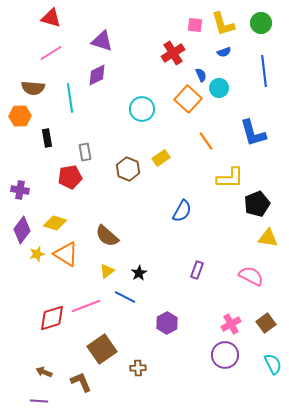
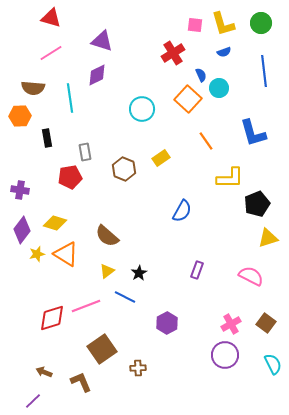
brown hexagon at (128, 169): moved 4 px left
yellow triangle at (268, 238): rotated 25 degrees counterclockwise
brown square at (266, 323): rotated 18 degrees counterclockwise
purple line at (39, 401): moved 6 px left; rotated 48 degrees counterclockwise
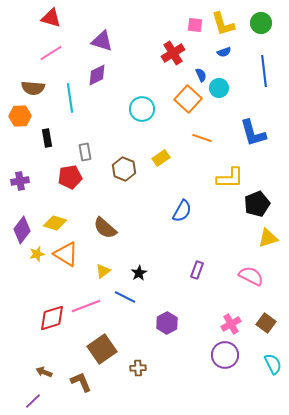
orange line at (206, 141): moved 4 px left, 3 px up; rotated 36 degrees counterclockwise
purple cross at (20, 190): moved 9 px up; rotated 18 degrees counterclockwise
brown semicircle at (107, 236): moved 2 px left, 8 px up
yellow triangle at (107, 271): moved 4 px left
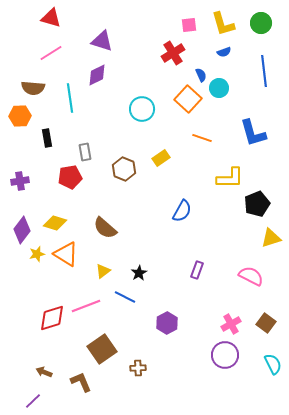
pink square at (195, 25): moved 6 px left; rotated 14 degrees counterclockwise
yellow triangle at (268, 238): moved 3 px right
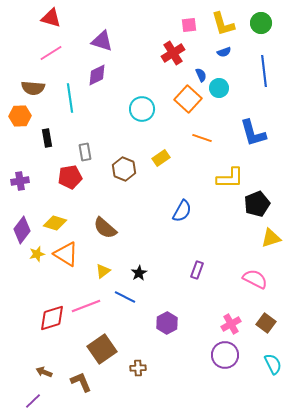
pink semicircle at (251, 276): moved 4 px right, 3 px down
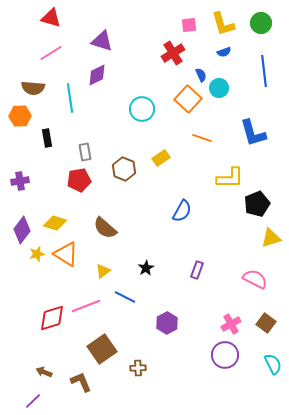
red pentagon at (70, 177): moved 9 px right, 3 px down
black star at (139, 273): moved 7 px right, 5 px up
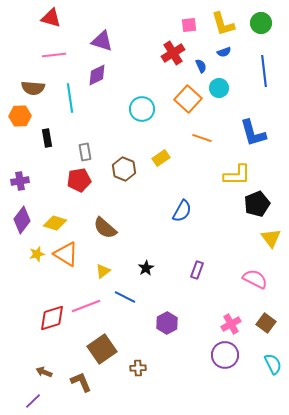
pink line at (51, 53): moved 3 px right, 2 px down; rotated 25 degrees clockwise
blue semicircle at (201, 75): moved 9 px up
yellow L-shape at (230, 178): moved 7 px right, 3 px up
purple diamond at (22, 230): moved 10 px up
yellow triangle at (271, 238): rotated 50 degrees counterclockwise
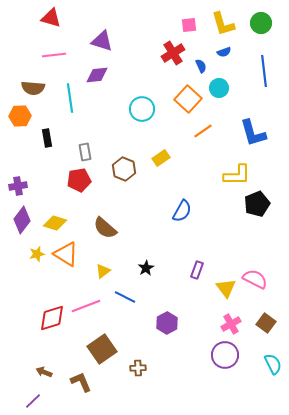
purple diamond at (97, 75): rotated 20 degrees clockwise
orange line at (202, 138): moved 1 px right, 7 px up; rotated 54 degrees counterclockwise
purple cross at (20, 181): moved 2 px left, 5 px down
yellow triangle at (271, 238): moved 45 px left, 50 px down
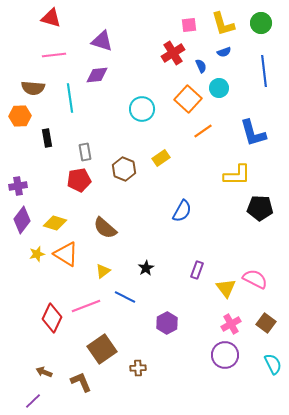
black pentagon at (257, 204): moved 3 px right, 4 px down; rotated 25 degrees clockwise
red diamond at (52, 318): rotated 48 degrees counterclockwise
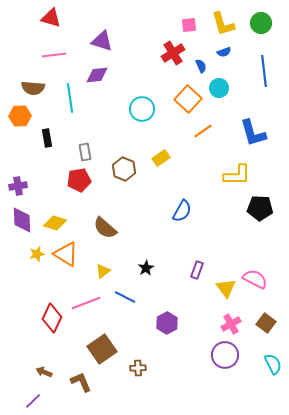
purple diamond at (22, 220): rotated 40 degrees counterclockwise
pink line at (86, 306): moved 3 px up
